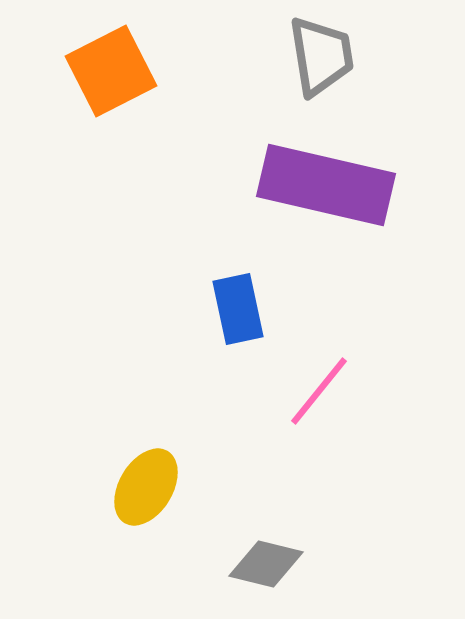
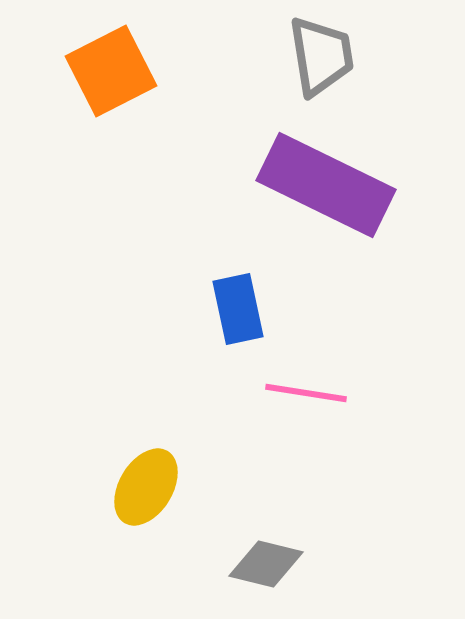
purple rectangle: rotated 13 degrees clockwise
pink line: moved 13 px left, 2 px down; rotated 60 degrees clockwise
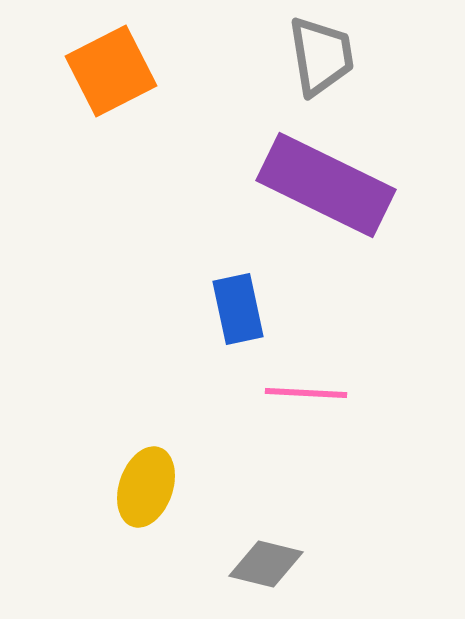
pink line: rotated 6 degrees counterclockwise
yellow ellipse: rotated 12 degrees counterclockwise
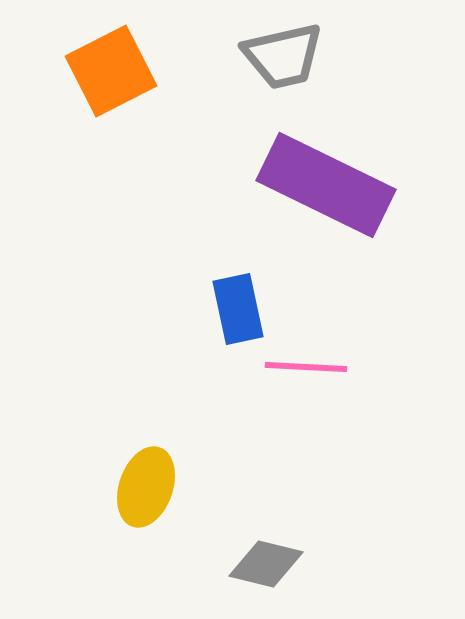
gray trapezoid: moved 38 px left; rotated 86 degrees clockwise
pink line: moved 26 px up
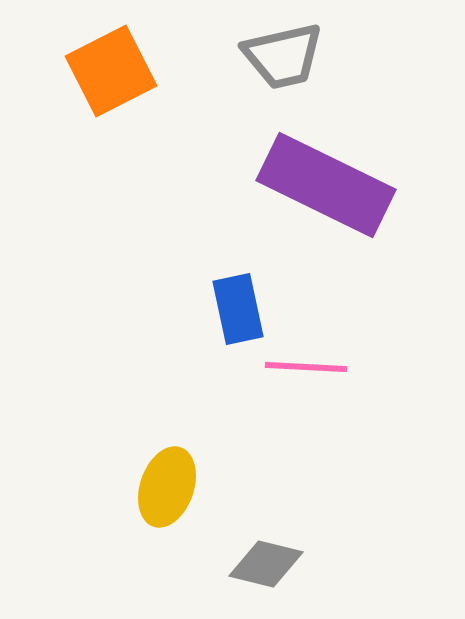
yellow ellipse: moved 21 px right
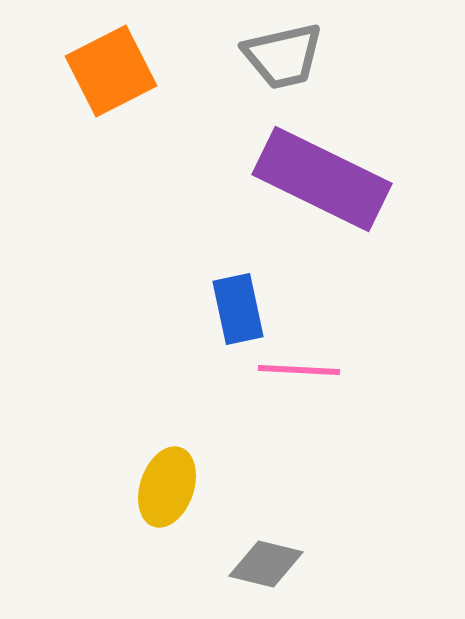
purple rectangle: moved 4 px left, 6 px up
pink line: moved 7 px left, 3 px down
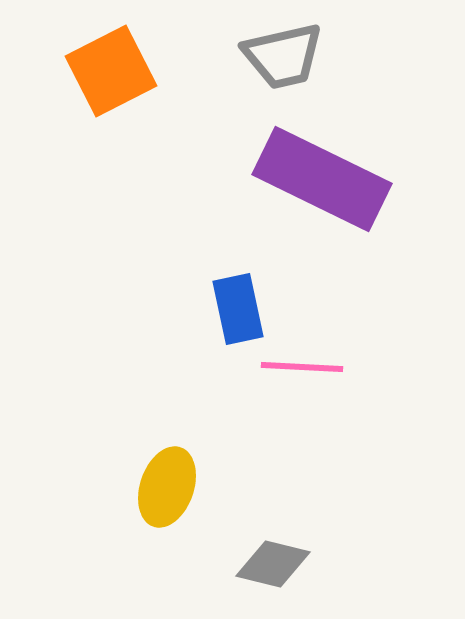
pink line: moved 3 px right, 3 px up
gray diamond: moved 7 px right
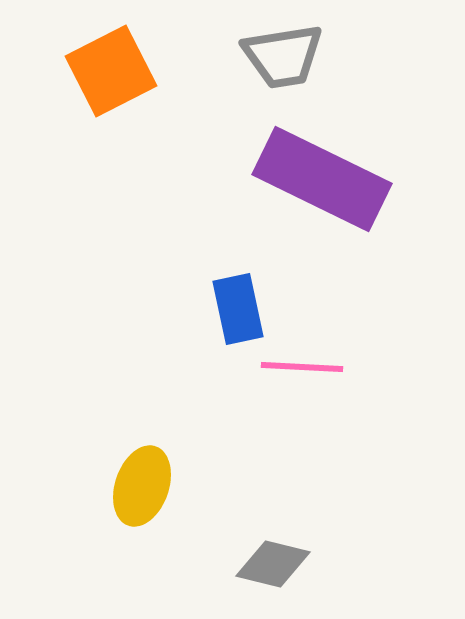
gray trapezoid: rotated 4 degrees clockwise
yellow ellipse: moved 25 px left, 1 px up
